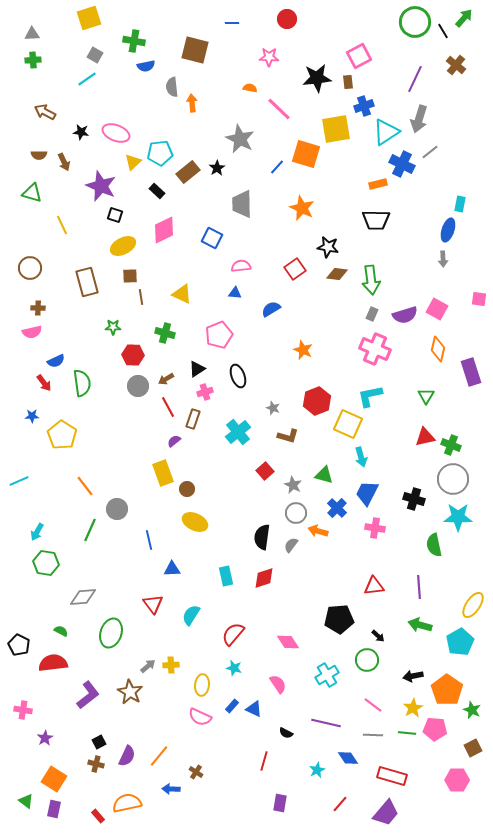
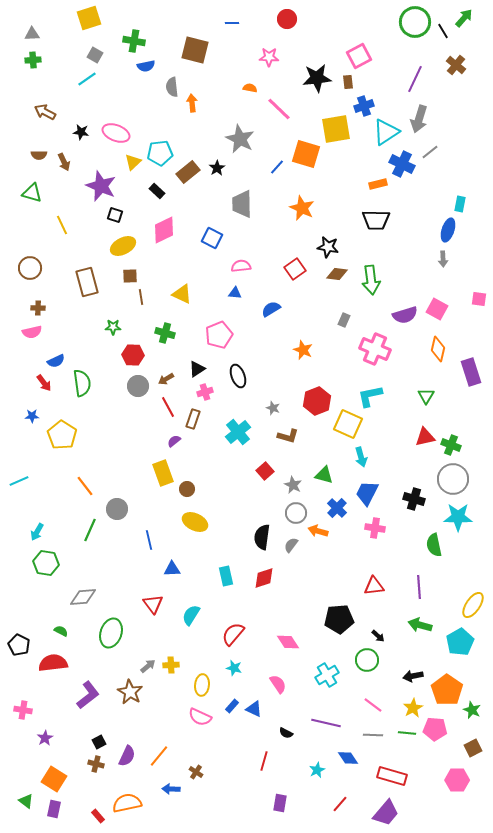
gray rectangle at (372, 314): moved 28 px left, 6 px down
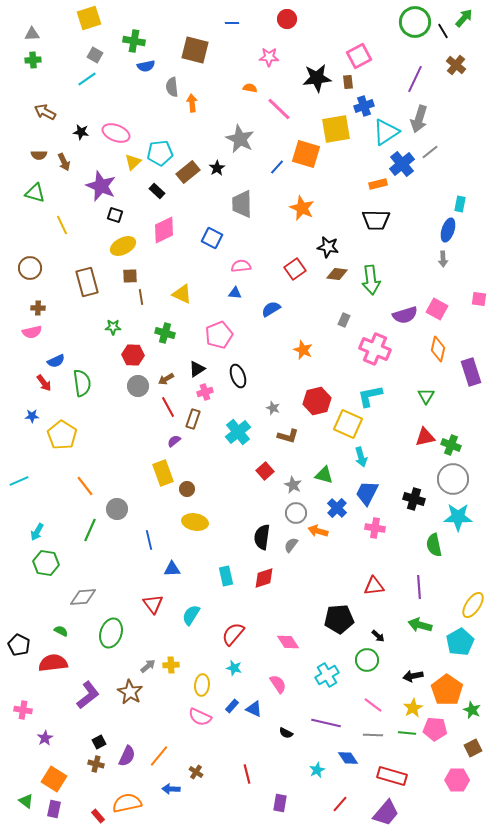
blue cross at (402, 164): rotated 25 degrees clockwise
green triangle at (32, 193): moved 3 px right
red hexagon at (317, 401): rotated 8 degrees clockwise
yellow ellipse at (195, 522): rotated 15 degrees counterclockwise
red line at (264, 761): moved 17 px left, 13 px down; rotated 30 degrees counterclockwise
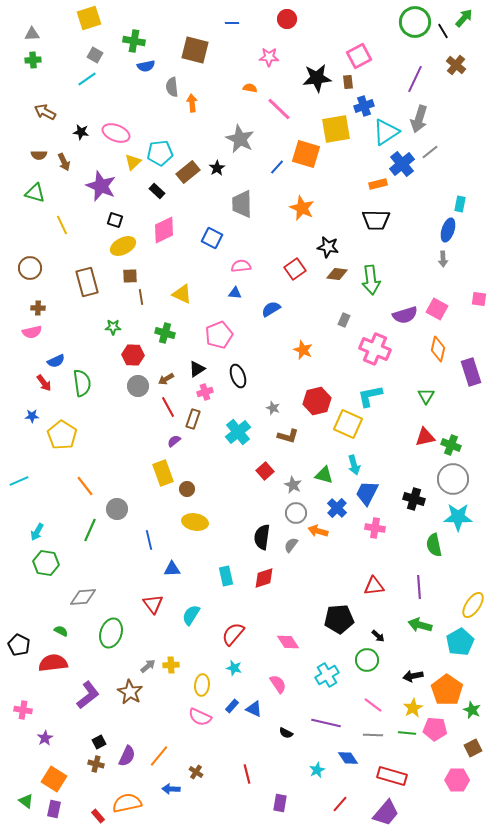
black square at (115, 215): moved 5 px down
cyan arrow at (361, 457): moved 7 px left, 8 px down
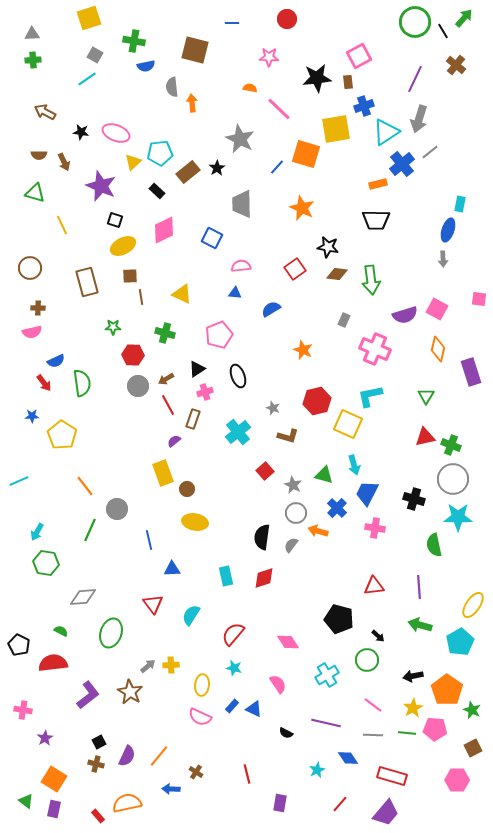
red line at (168, 407): moved 2 px up
black pentagon at (339, 619): rotated 20 degrees clockwise
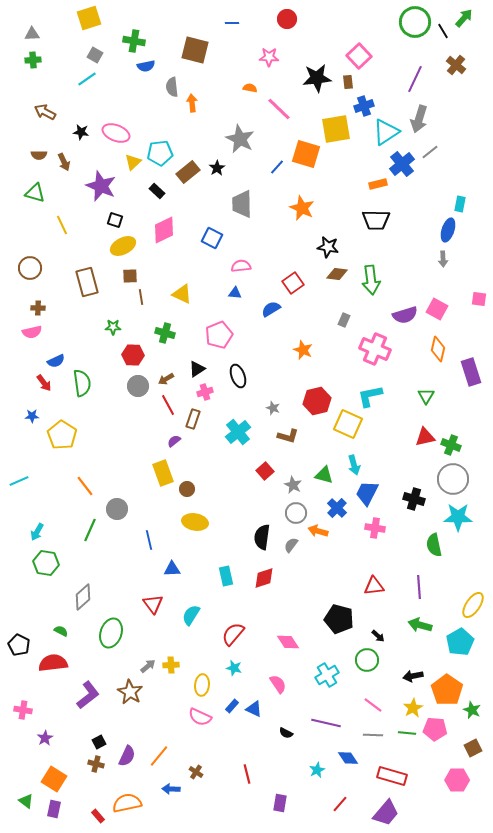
pink square at (359, 56): rotated 15 degrees counterclockwise
red square at (295, 269): moved 2 px left, 14 px down
gray diamond at (83, 597): rotated 36 degrees counterclockwise
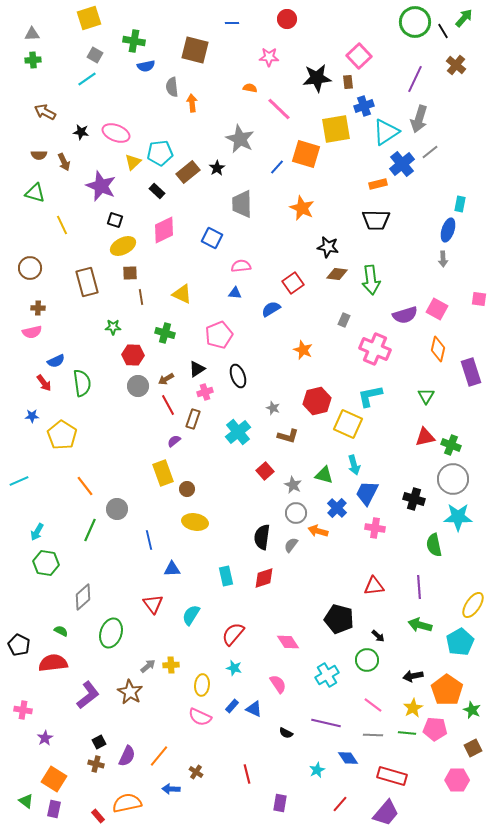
brown square at (130, 276): moved 3 px up
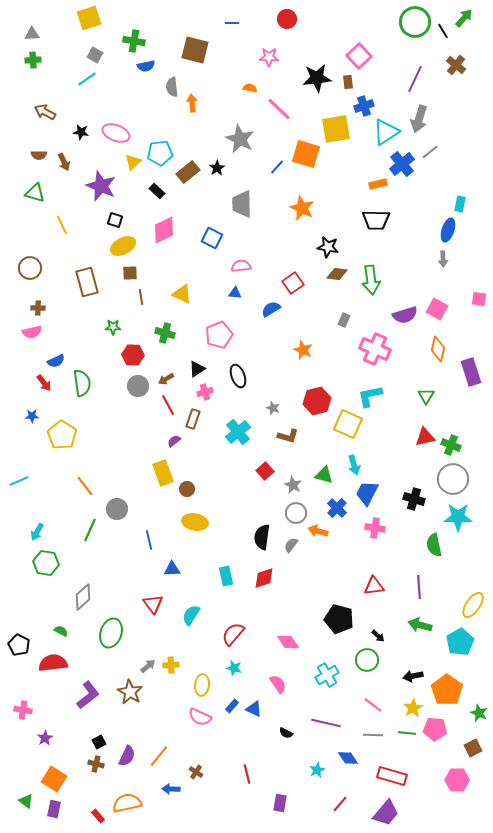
green star at (472, 710): moved 7 px right, 3 px down
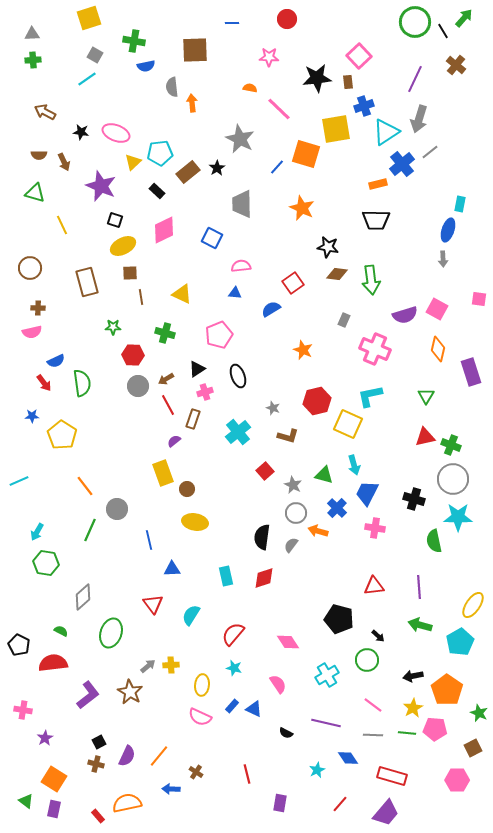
brown square at (195, 50): rotated 16 degrees counterclockwise
green semicircle at (434, 545): moved 4 px up
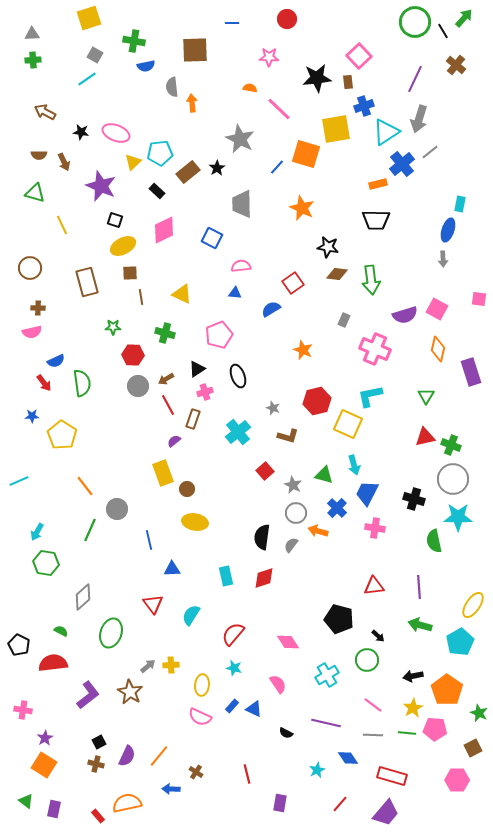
orange square at (54, 779): moved 10 px left, 14 px up
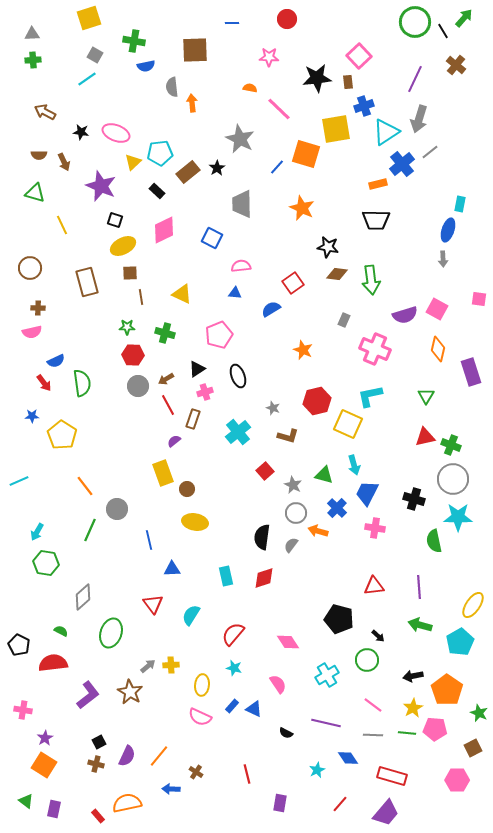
green star at (113, 327): moved 14 px right
